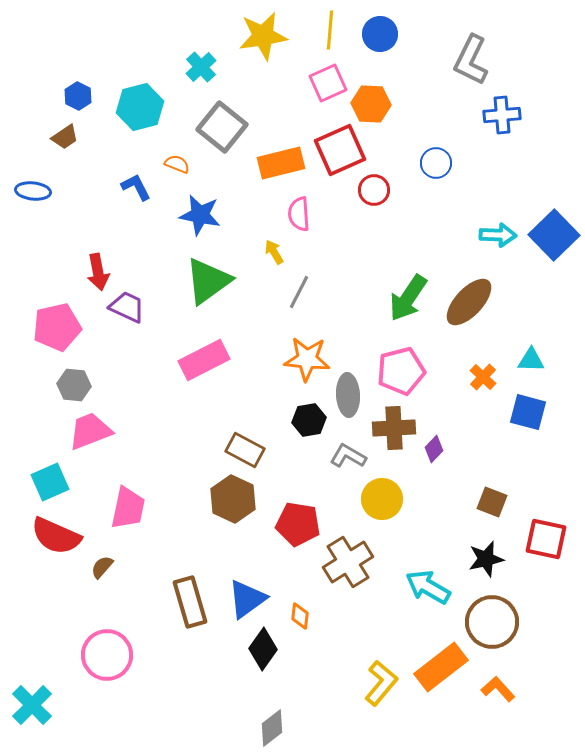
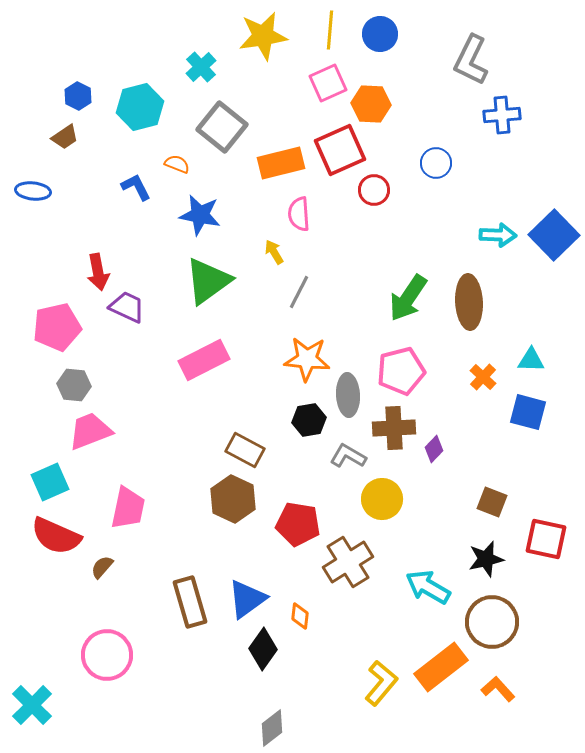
brown ellipse at (469, 302): rotated 46 degrees counterclockwise
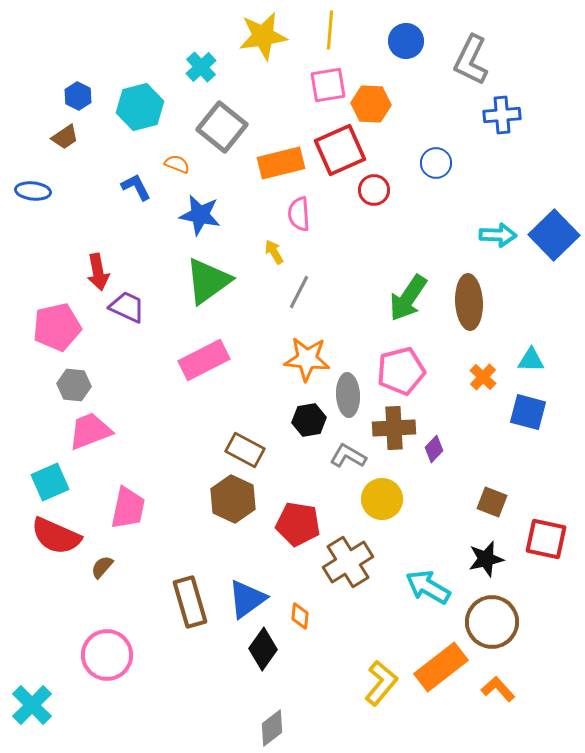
blue circle at (380, 34): moved 26 px right, 7 px down
pink square at (328, 83): moved 2 px down; rotated 15 degrees clockwise
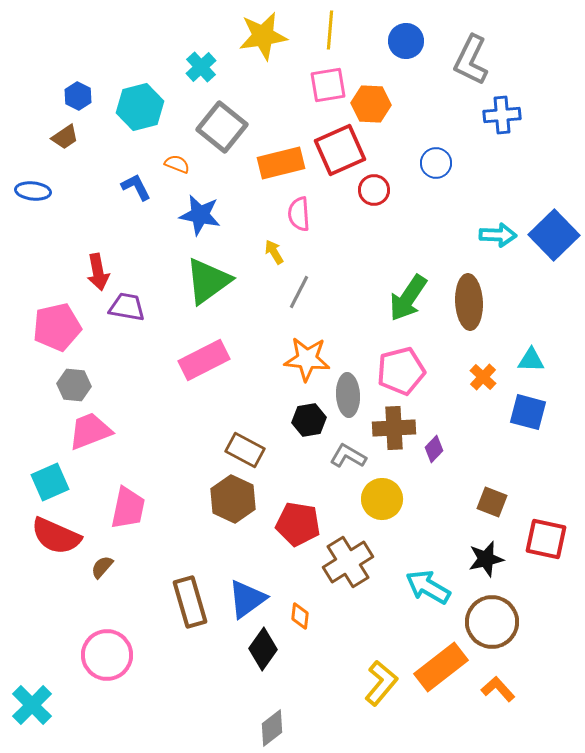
purple trapezoid at (127, 307): rotated 15 degrees counterclockwise
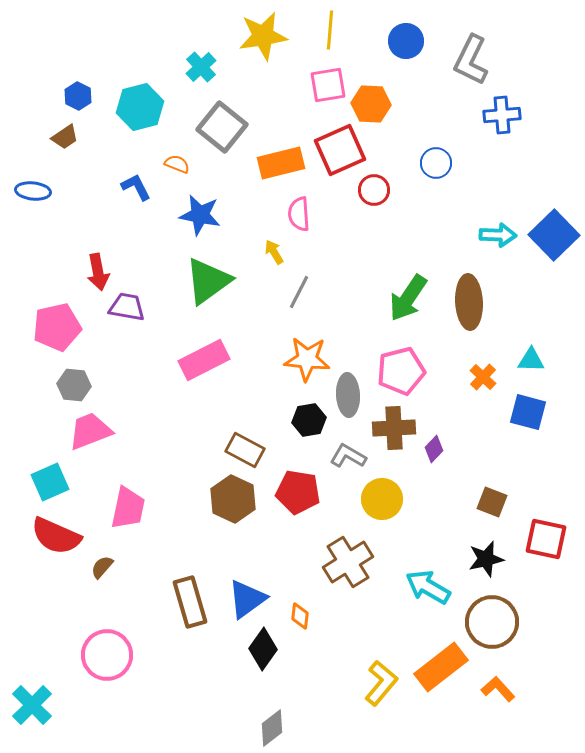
red pentagon at (298, 524): moved 32 px up
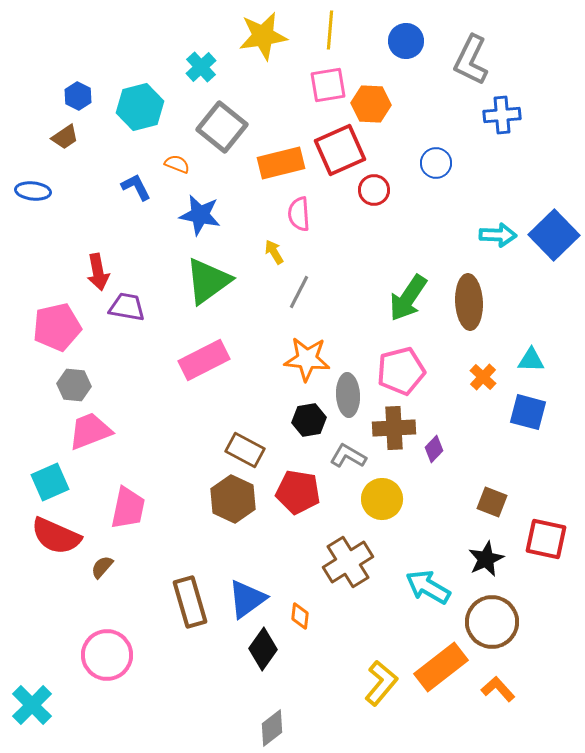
black star at (486, 559): rotated 12 degrees counterclockwise
